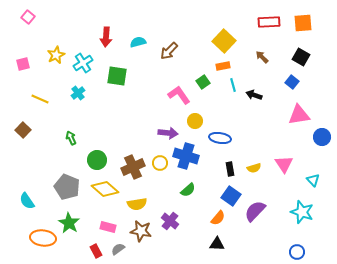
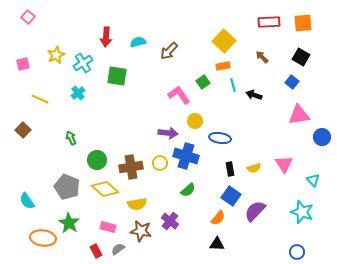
brown cross at (133, 167): moved 2 px left; rotated 15 degrees clockwise
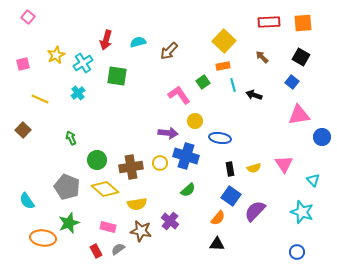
red arrow at (106, 37): moved 3 px down; rotated 12 degrees clockwise
green star at (69, 223): rotated 20 degrees clockwise
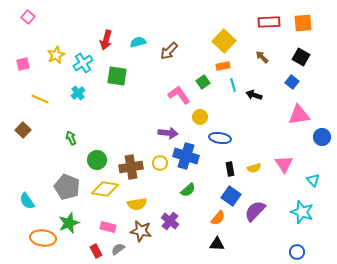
yellow circle at (195, 121): moved 5 px right, 4 px up
yellow diamond at (105, 189): rotated 32 degrees counterclockwise
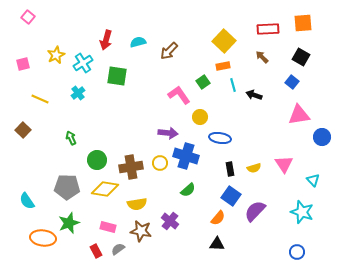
red rectangle at (269, 22): moved 1 px left, 7 px down
gray pentagon at (67, 187): rotated 20 degrees counterclockwise
